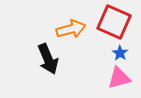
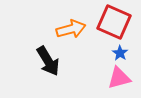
black arrow: moved 2 px down; rotated 8 degrees counterclockwise
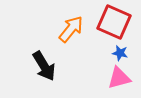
orange arrow: rotated 36 degrees counterclockwise
blue star: rotated 21 degrees counterclockwise
black arrow: moved 4 px left, 5 px down
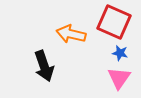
orange arrow: moved 5 px down; rotated 116 degrees counterclockwise
black arrow: rotated 12 degrees clockwise
pink triangle: rotated 40 degrees counterclockwise
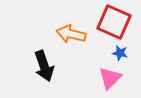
pink triangle: moved 9 px left; rotated 10 degrees clockwise
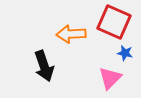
orange arrow: rotated 16 degrees counterclockwise
blue star: moved 5 px right
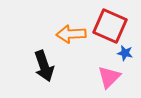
red square: moved 4 px left, 4 px down
pink triangle: moved 1 px left, 1 px up
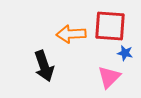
red square: rotated 20 degrees counterclockwise
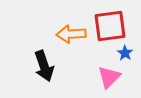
red square: rotated 12 degrees counterclockwise
blue star: rotated 21 degrees clockwise
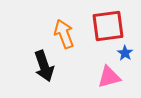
red square: moved 2 px left
orange arrow: moved 7 px left; rotated 72 degrees clockwise
pink triangle: rotated 30 degrees clockwise
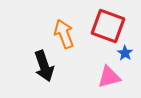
red square: rotated 28 degrees clockwise
